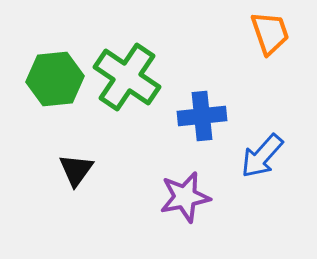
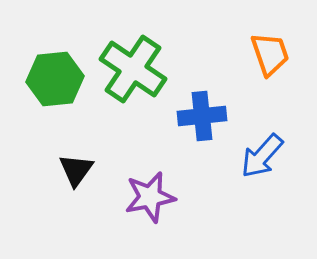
orange trapezoid: moved 21 px down
green cross: moved 6 px right, 8 px up
purple star: moved 35 px left
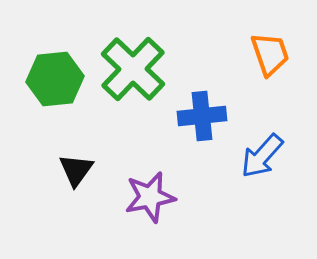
green cross: rotated 10 degrees clockwise
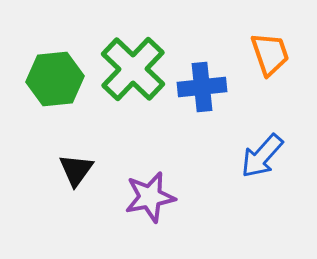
blue cross: moved 29 px up
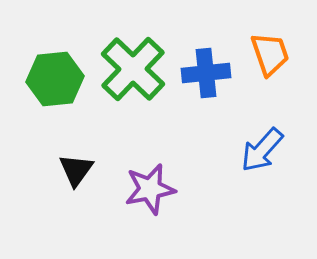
blue cross: moved 4 px right, 14 px up
blue arrow: moved 6 px up
purple star: moved 8 px up
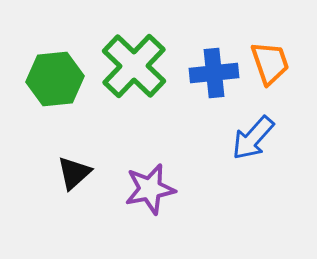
orange trapezoid: moved 9 px down
green cross: moved 1 px right, 3 px up
blue cross: moved 8 px right
blue arrow: moved 9 px left, 12 px up
black triangle: moved 2 px left, 3 px down; rotated 12 degrees clockwise
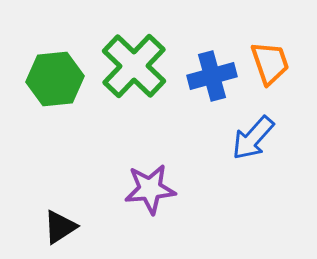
blue cross: moved 2 px left, 3 px down; rotated 9 degrees counterclockwise
black triangle: moved 14 px left, 54 px down; rotated 9 degrees clockwise
purple star: rotated 6 degrees clockwise
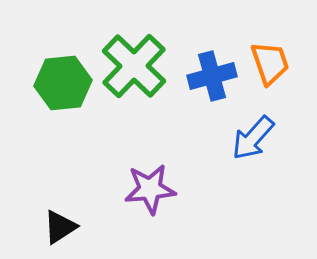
green hexagon: moved 8 px right, 4 px down
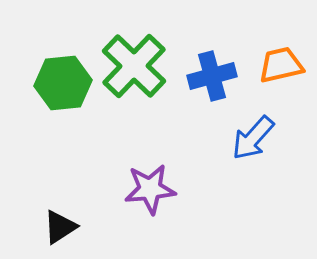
orange trapezoid: moved 11 px right, 2 px down; rotated 84 degrees counterclockwise
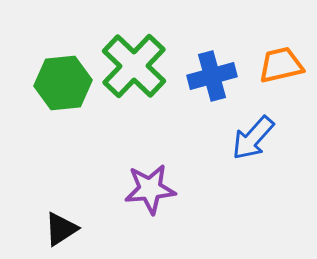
black triangle: moved 1 px right, 2 px down
